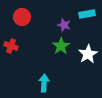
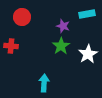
purple star: moved 1 px left, 1 px down
red cross: rotated 16 degrees counterclockwise
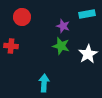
green star: rotated 24 degrees counterclockwise
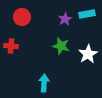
purple star: moved 2 px right, 7 px up; rotated 24 degrees clockwise
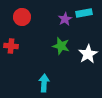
cyan rectangle: moved 3 px left, 1 px up
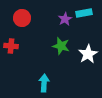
red circle: moved 1 px down
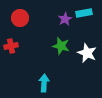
red circle: moved 2 px left
red cross: rotated 16 degrees counterclockwise
white star: moved 1 px left, 1 px up; rotated 18 degrees counterclockwise
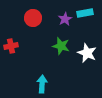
cyan rectangle: moved 1 px right
red circle: moved 13 px right
cyan arrow: moved 2 px left, 1 px down
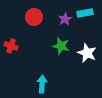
red circle: moved 1 px right, 1 px up
red cross: rotated 32 degrees clockwise
